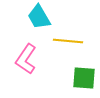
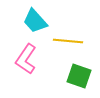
cyan trapezoid: moved 4 px left, 4 px down; rotated 12 degrees counterclockwise
green square: moved 5 px left, 2 px up; rotated 15 degrees clockwise
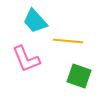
pink L-shape: rotated 56 degrees counterclockwise
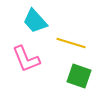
yellow line: moved 3 px right, 2 px down; rotated 12 degrees clockwise
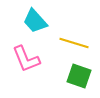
yellow line: moved 3 px right
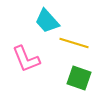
cyan trapezoid: moved 12 px right
green square: moved 2 px down
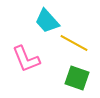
yellow line: rotated 12 degrees clockwise
green square: moved 2 px left
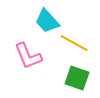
pink L-shape: moved 2 px right, 3 px up
